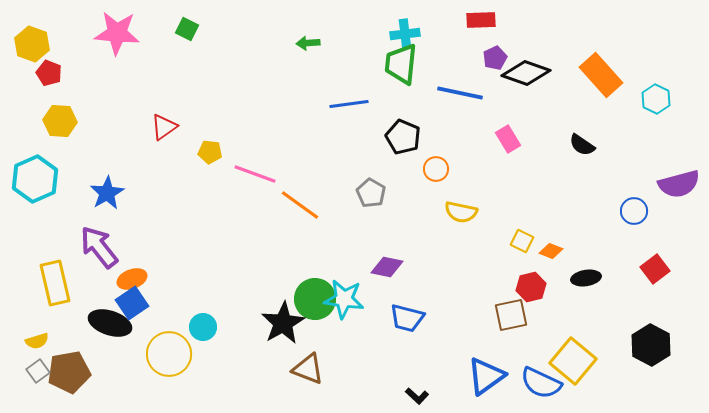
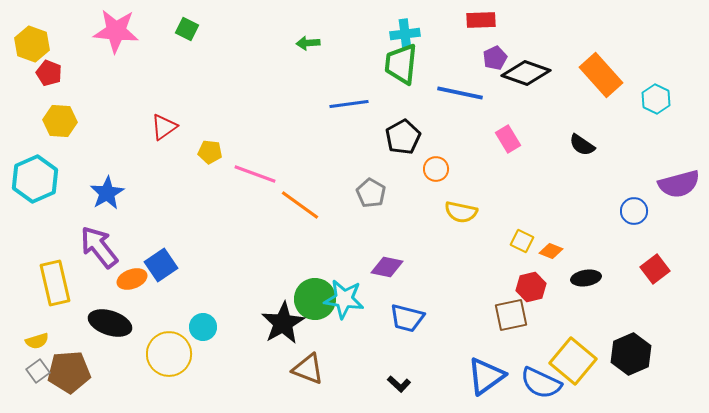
pink star at (117, 33): moved 1 px left, 2 px up
black pentagon at (403, 137): rotated 20 degrees clockwise
blue square at (132, 303): moved 29 px right, 38 px up
black hexagon at (651, 345): moved 20 px left, 9 px down; rotated 9 degrees clockwise
brown pentagon at (69, 372): rotated 6 degrees clockwise
black L-shape at (417, 396): moved 18 px left, 12 px up
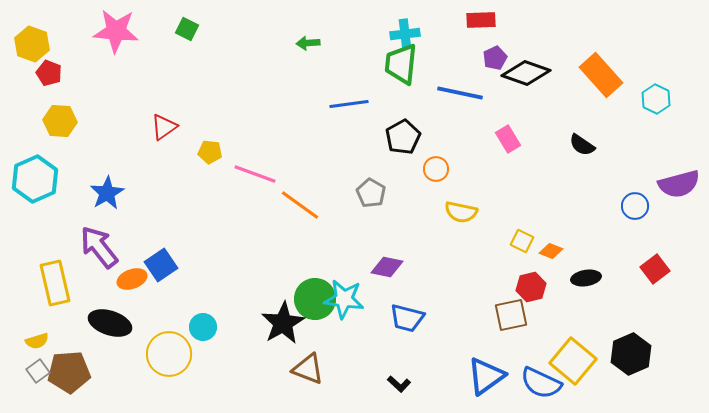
blue circle at (634, 211): moved 1 px right, 5 px up
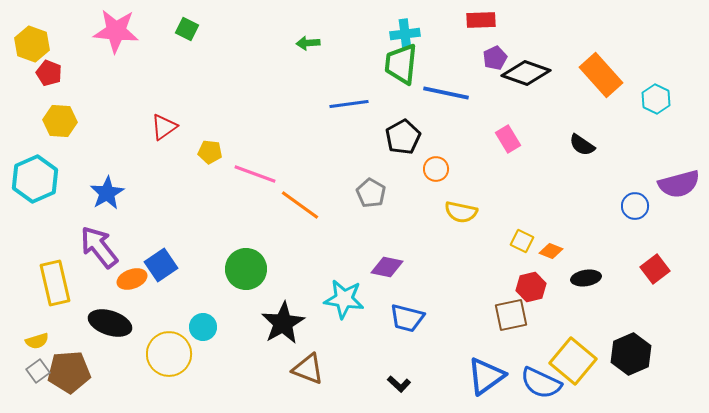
blue line at (460, 93): moved 14 px left
green circle at (315, 299): moved 69 px left, 30 px up
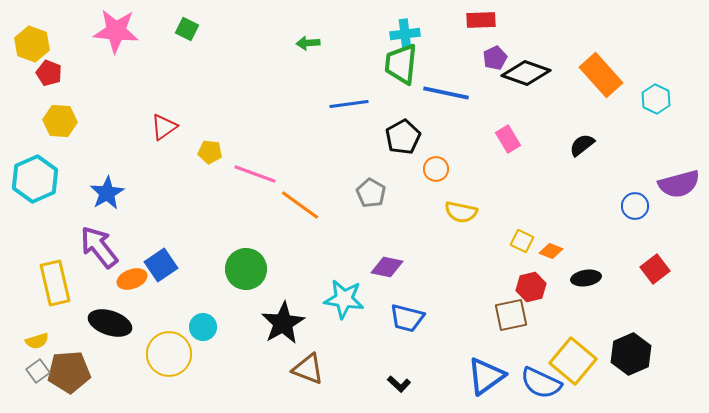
black semicircle at (582, 145): rotated 108 degrees clockwise
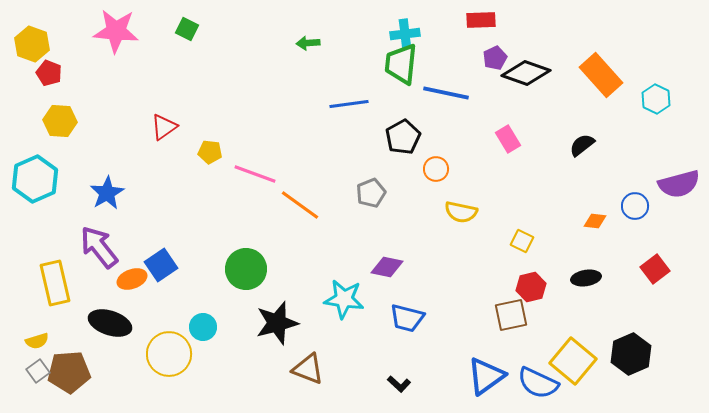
gray pentagon at (371, 193): rotated 20 degrees clockwise
orange diamond at (551, 251): moved 44 px right, 30 px up; rotated 15 degrees counterclockwise
black star at (283, 323): moved 6 px left; rotated 15 degrees clockwise
blue semicircle at (541, 383): moved 3 px left
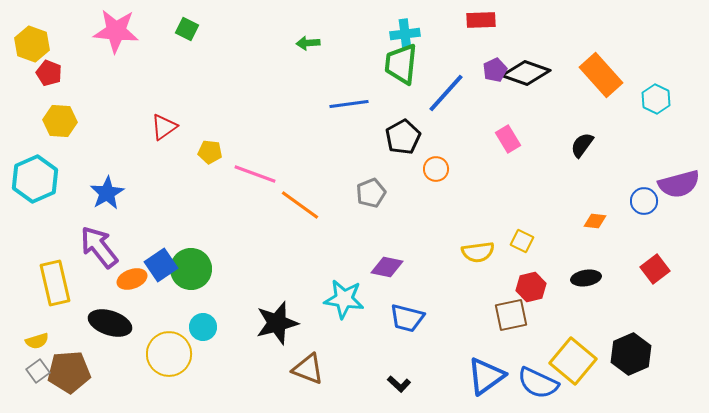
purple pentagon at (495, 58): moved 12 px down
blue line at (446, 93): rotated 60 degrees counterclockwise
black semicircle at (582, 145): rotated 16 degrees counterclockwise
blue circle at (635, 206): moved 9 px right, 5 px up
yellow semicircle at (461, 212): moved 17 px right, 40 px down; rotated 20 degrees counterclockwise
green circle at (246, 269): moved 55 px left
